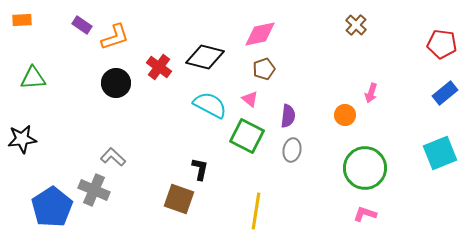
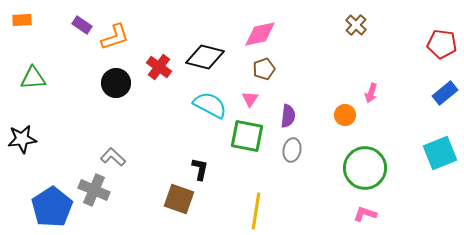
pink triangle: rotated 24 degrees clockwise
green square: rotated 16 degrees counterclockwise
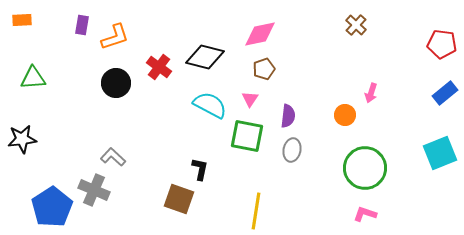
purple rectangle: rotated 66 degrees clockwise
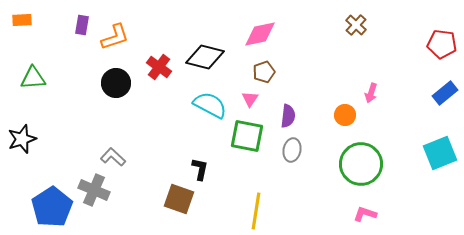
brown pentagon: moved 3 px down
black star: rotated 12 degrees counterclockwise
green circle: moved 4 px left, 4 px up
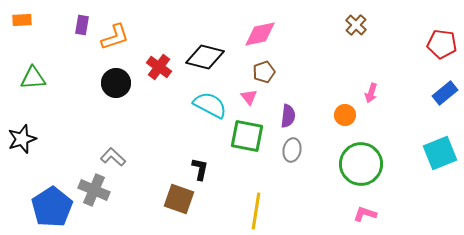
pink triangle: moved 1 px left, 2 px up; rotated 12 degrees counterclockwise
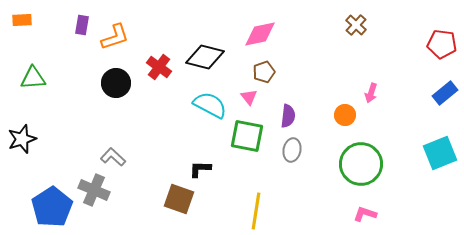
black L-shape: rotated 100 degrees counterclockwise
